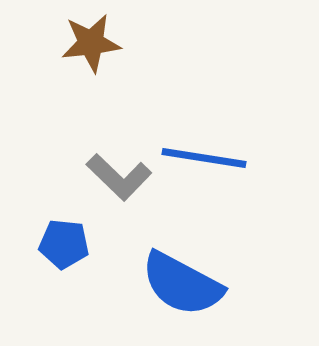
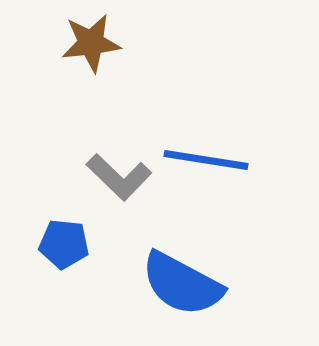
blue line: moved 2 px right, 2 px down
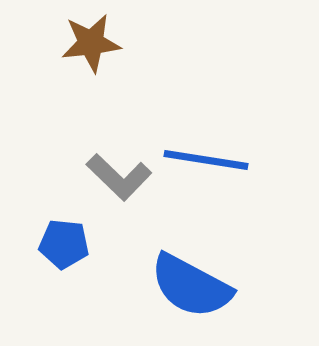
blue semicircle: moved 9 px right, 2 px down
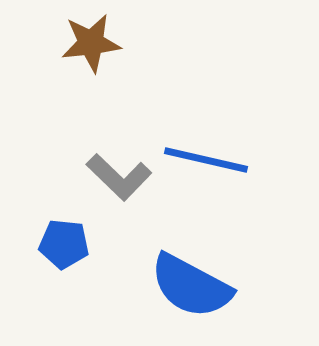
blue line: rotated 4 degrees clockwise
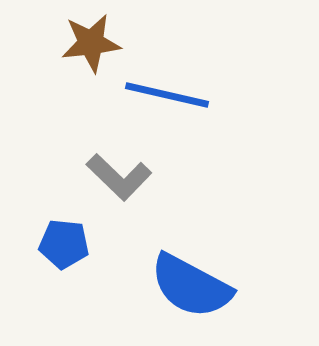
blue line: moved 39 px left, 65 px up
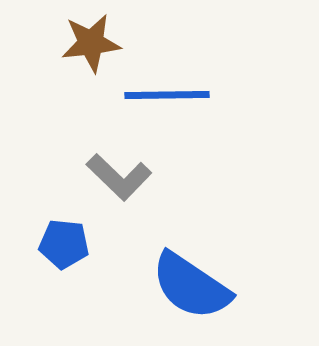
blue line: rotated 14 degrees counterclockwise
blue semicircle: rotated 6 degrees clockwise
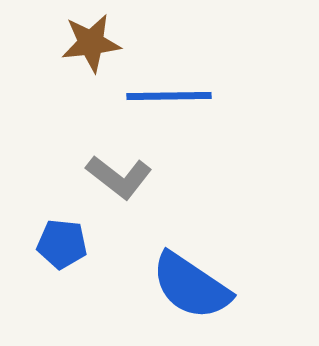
blue line: moved 2 px right, 1 px down
gray L-shape: rotated 6 degrees counterclockwise
blue pentagon: moved 2 px left
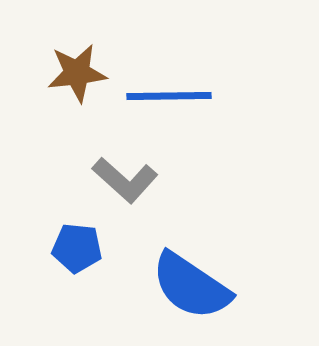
brown star: moved 14 px left, 30 px down
gray L-shape: moved 6 px right, 3 px down; rotated 4 degrees clockwise
blue pentagon: moved 15 px right, 4 px down
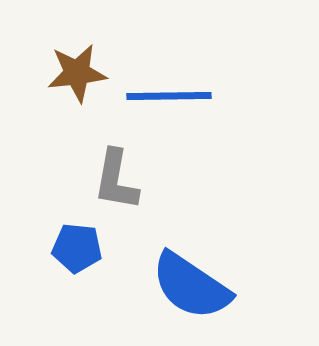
gray L-shape: moved 9 px left; rotated 58 degrees clockwise
